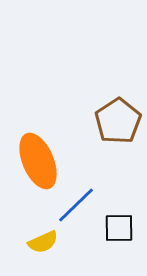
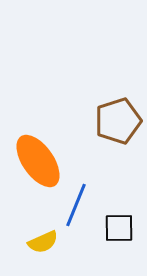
brown pentagon: rotated 15 degrees clockwise
orange ellipse: rotated 12 degrees counterclockwise
blue line: rotated 24 degrees counterclockwise
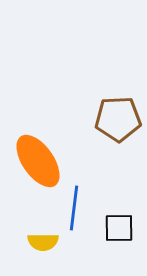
brown pentagon: moved 2 px up; rotated 15 degrees clockwise
blue line: moved 2 px left, 3 px down; rotated 15 degrees counterclockwise
yellow semicircle: rotated 24 degrees clockwise
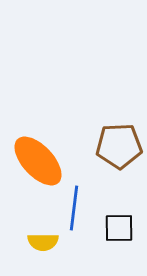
brown pentagon: moved 1 px right, 27 px down
orange ellipse: rotated 8 degrees counterclockwise
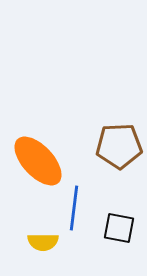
black square: rotated 12 degrees clockwise
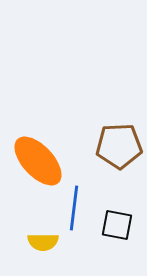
black square: moved 2 px left, 3 px up
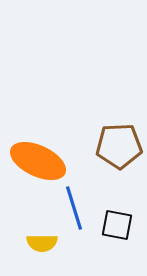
orange ellipse: rotated 22 degrees counterclockwise
blue line: rotated 24 degrees counterclockwise
yellow semicircle: moved 1 px left, 1 px down
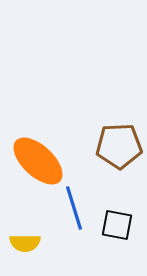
orange ellipse: rotated 18 degrees clockwise
yellow semicircle: moved 17 px left
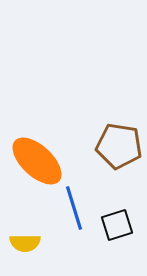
brown pentagon: rotated 12 degrees clockwise
orange ellipse: moved 1 px left
black square: rotated 28 degrees counterclockwise
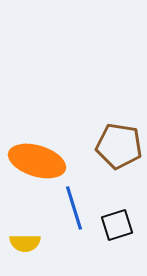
orange ellipse: rotated 26 degrees counterclockwise
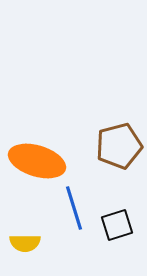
brown pentagon: rotated 24 degrees counterclockwise
